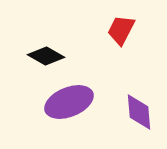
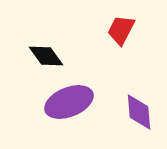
black diamond: rotated 24 degrees clockwise
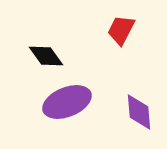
purple ellipse: moved 2 px left
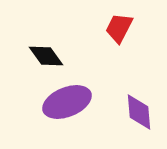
red trapezoid: moved 2 px left, 2 px up
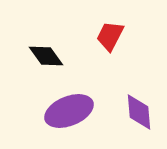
red trapezoid: moved 9 px left, 8 px down
purple ellipse: moved 2 px right, 9 px down
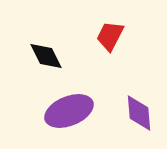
black diamond: rotated 9 degrees clockwise
purple diamond: moved 1 px down
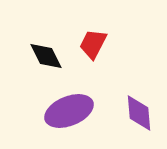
red trapezoid: moved 17 px left, 8 px down
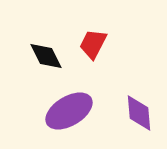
purple ellipse: rotated 9 degrees counterclockwise
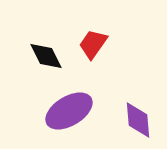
red trapezoid: rotated 8 degrees clockwise
purple diamond: moved 1 px left, 7 px down
